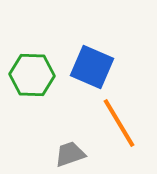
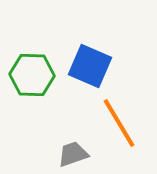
blue square: moved 2 px left, 1 px up
gray trapezoid: moved 3 px right
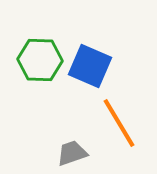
green hexagon: moved 8 px right, 15 px up
gray trapezoid: moved 1 px left, 1 px up
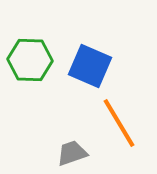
green hexagon: moved 10 px left
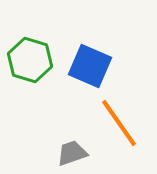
green hexagon: rotated 15 degrees clockwise
orange line: rotated 4 degrees counterclockwise
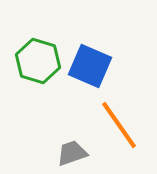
green hexagon: moved 8 px right, 1 px down
orange line: moved 2 px down
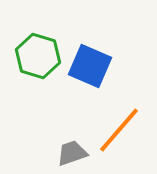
green hexagon: moved 5 px up
orange line: moved 5 px down; rotated 76 degrees clockwise
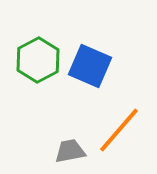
green hexagon: moved 4 px down; rotated 15 degrees clockwise
gray trapezoid: moved 2 px left, 2 px up; rotated 8 degrees clockwise
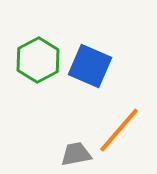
gray trapezoid: moved 6 px right, 3 px down
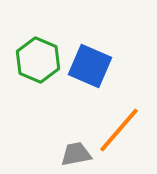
green hexagon: rotated 9 degrees counterclockwise
